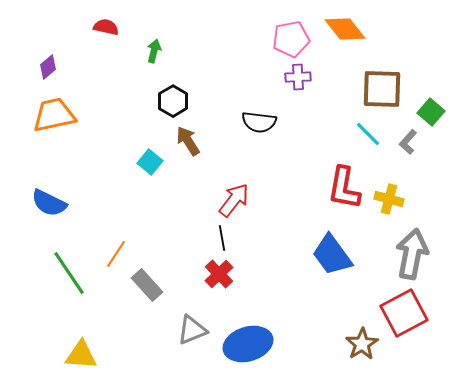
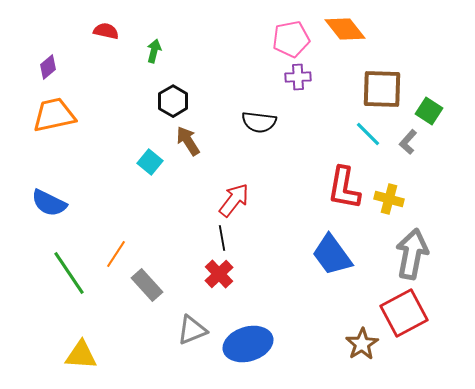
red semicircle: moved 4 px down
green square: moved 2 px left, 1 px up; rotated 8 degrees counterclockwise
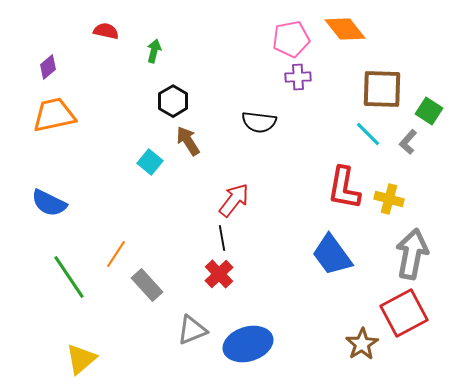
green line: moved 4 px down
yellow triangle: moved 4 px down; rotated 44 degrees counterclockwise
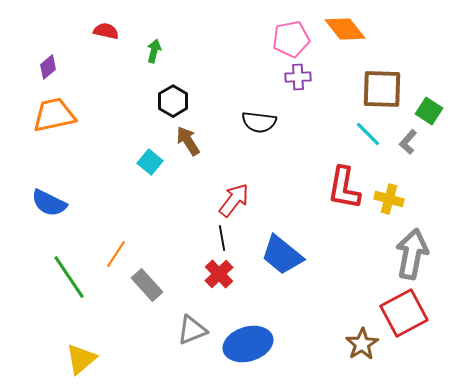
blue trapezoid: moved 50 px left; rotated 15 degrees counterclockwise
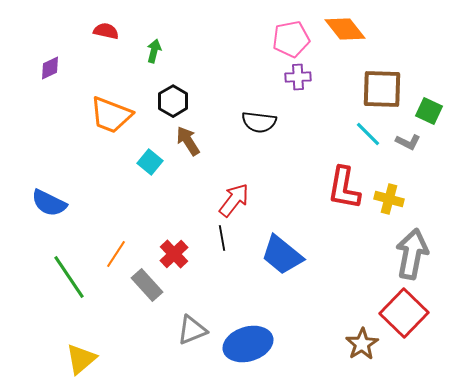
purple diamond: moved 2 px right, 1 px down; rotated 15 degrees clockwise
green square: rotated 8 degrees counterclockwise
orange trapezoid: moved 57 px right; rotated 147 degrees counterclockwise
gray L-shape: rotated 105 degrees counterclockwise
red cross: moved 45 px left, 20 px up
red square: rotated 18 degrees counterclockwise
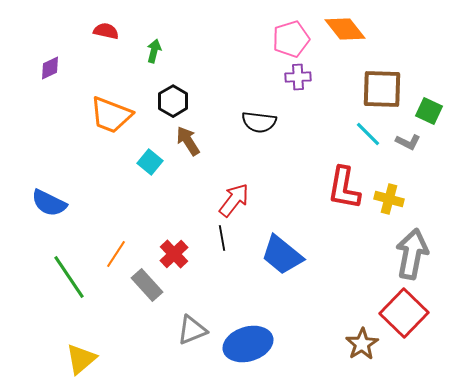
pink pentagon: rotated 6 degrees counterclockwise
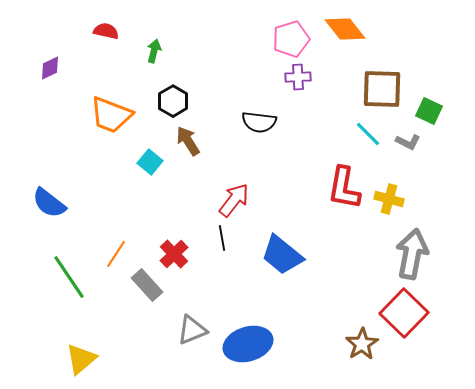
blue semicircle: rotated 12 degrees clockwise
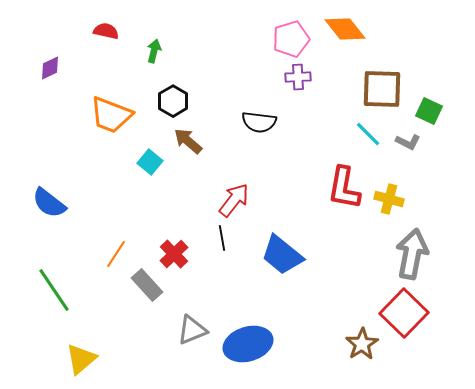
brown arrow: rotated 16 degrees counterclockwise
green line: moved 15 px left, 13 px down
